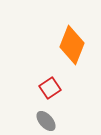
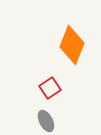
gray ellipse: rotated 15 degrees clockwise
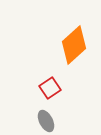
orange diamond: moved 2 px right; rotated 27 degrees clockwise
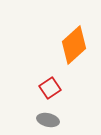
gray ellipse: moved 2 px right, 1 px up; rotated 50 degrees counterclockwise
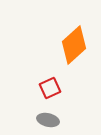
red square: rotated 10 degrees clockwise
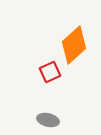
red square: moved 16 px up
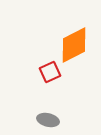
orange diamond: rotated 15 degrees clockwise
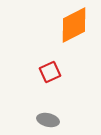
orange diamond: moved 20 px up
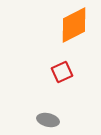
red square: moved 12 px right
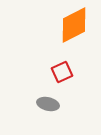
gray ellipse: moved 16 px up
